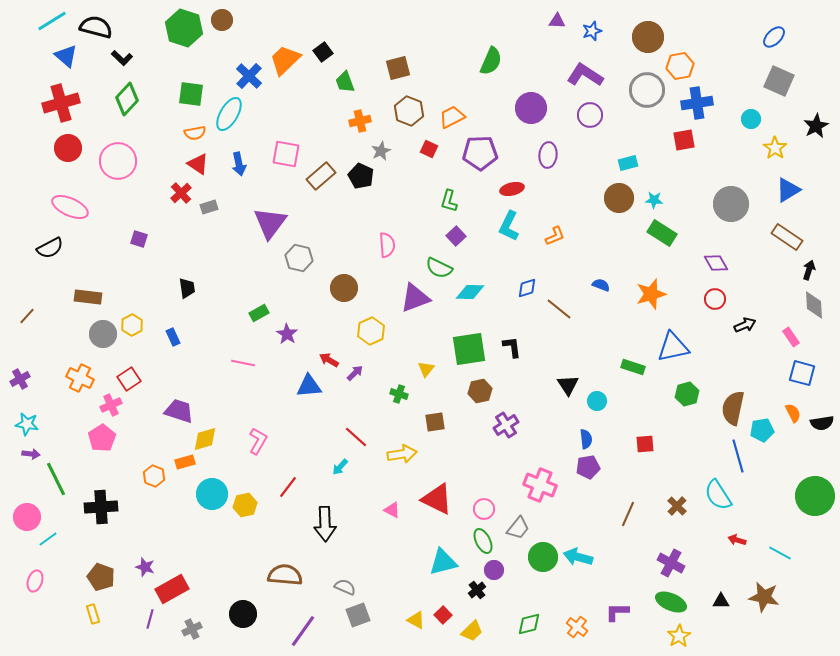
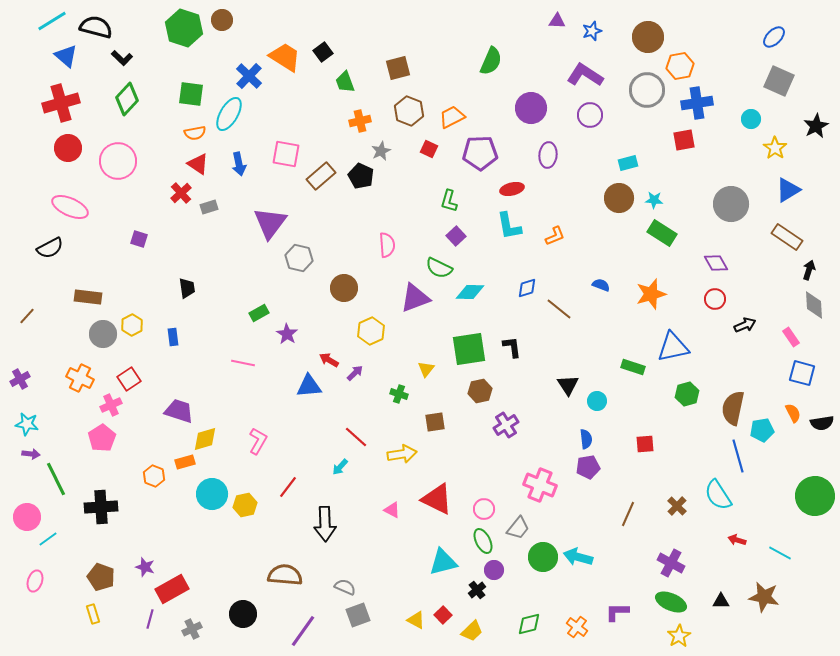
orange trapezoid at (285, 60): moved 3 px up; rotated 76 degrees clockwise
cyan L-shape at (509, 226): rotated 36 degrees counterclockwise
blue rectangle at (173, 337): rotated 18 degrees clockwise
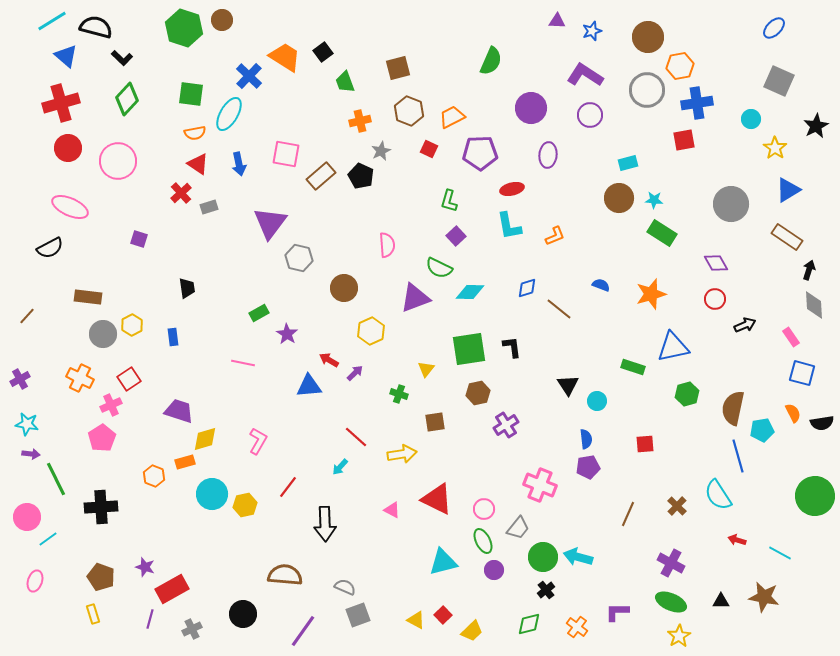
blue ellipse at (774, 37): moved 9 px up
brown hexagon at (480, 391): moved 2 px left, 2 px down
black cross at (477, 590): moved 69 px right
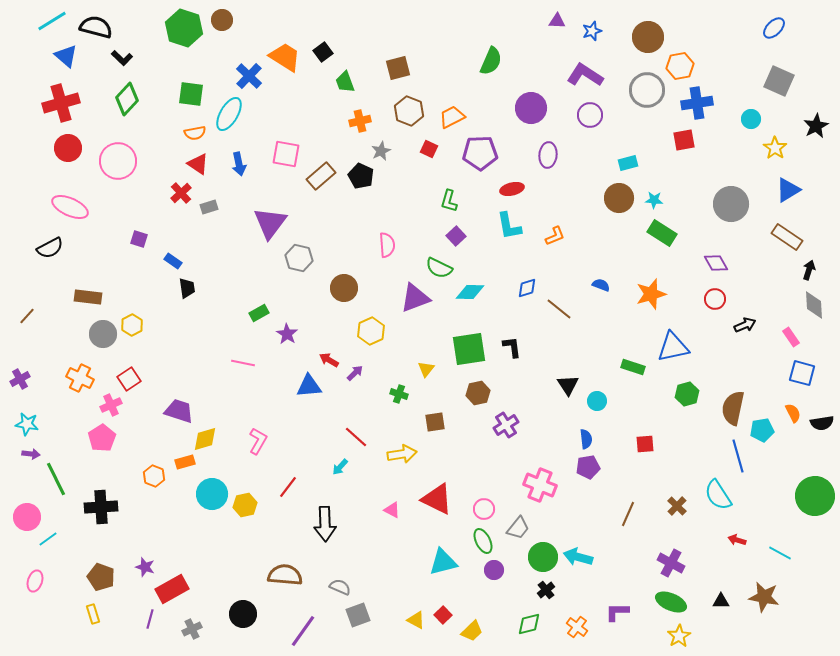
blue rectangle at (173, 337): moved 76 px up; rotated 48 degrees counterclockwise
gray semicircle at (345, 587): moved 5 px left
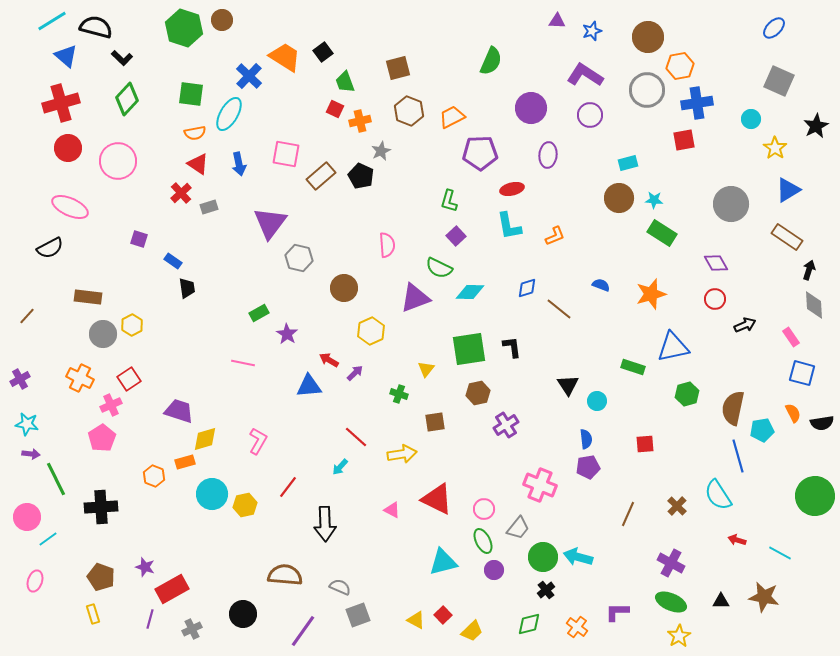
red square at (429, 149): moved 94 px left, 40 px up
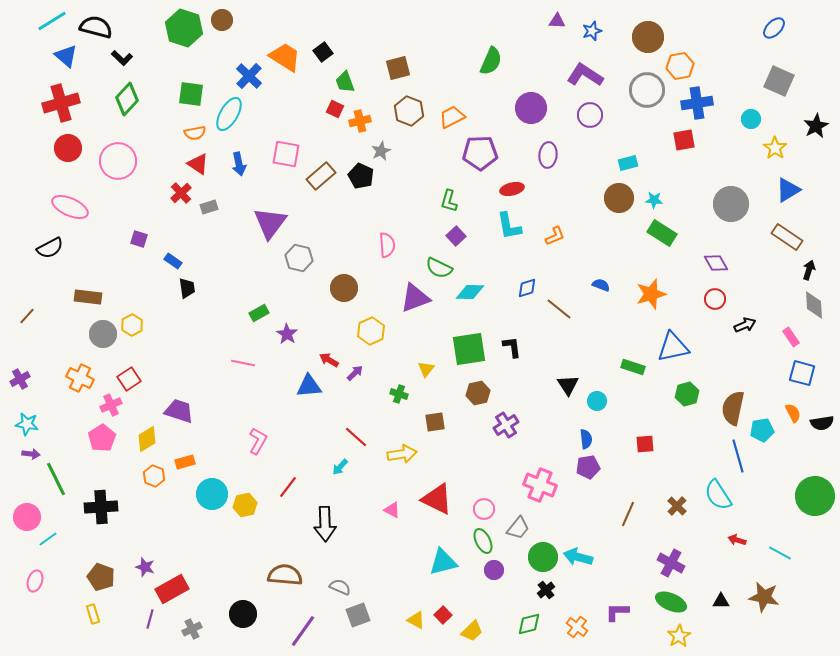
yellow diamond at (205, 439): moved 58 px left; rotated 16 degrees counterclockwise
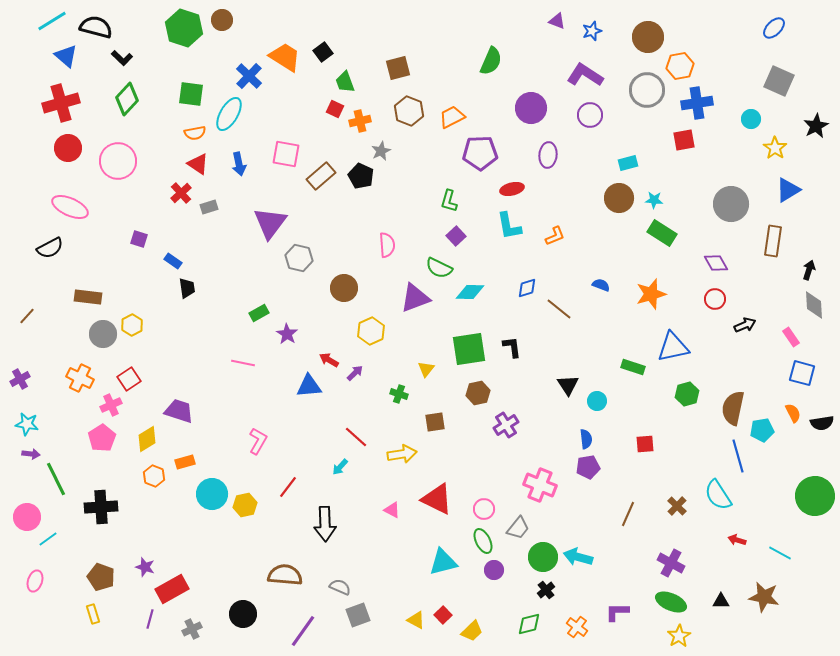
purple triangle at (557, 21): rotated 18 degrees clockwise
brown rectangle at (787, 237): moved 14 px left, 4 px down; rotated 64 degrees clockwise
